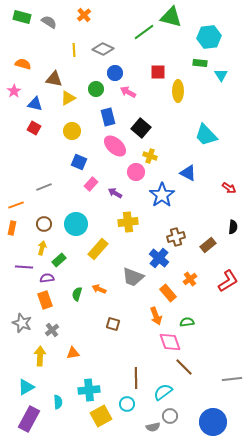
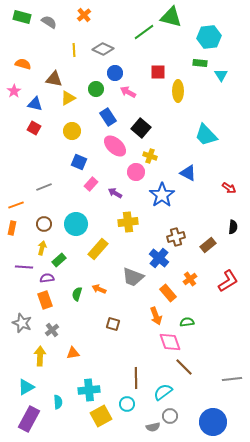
blue rectangle at (108, 117): rotated 18 degrees counterclockwise
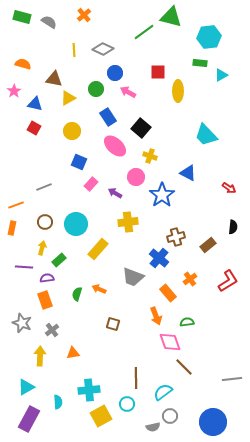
cyan triangle at (221, 75): rotated 32 degrees clockwise
pink circle at (136, 172): moved 5 px down
brown circle at (44, 224): moved 1 px right, 2 px up
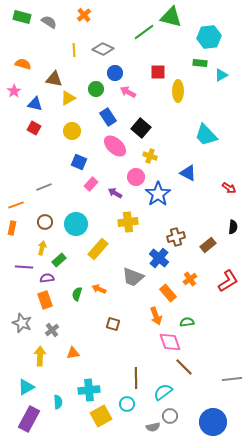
blue star at (162, 195): moved 4 px left, 1 px up
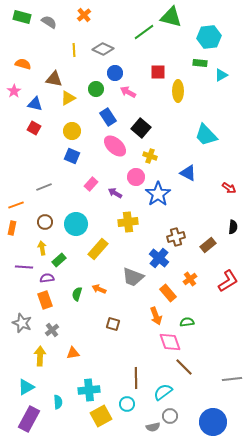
blue square at (79, 162): moved 7 px left, 6 px up
yellow arrow at (42, 248): rotated 24 degrees counterclockwise
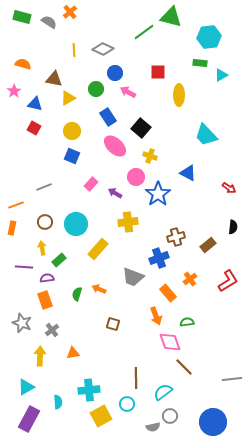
orange cross at (84, 15): moved 14 px left, 3 px up
yellow ellipse at (178, 91): moved 1 px right, 4 px down
blue cross at (159, 258): rotated 30 degrees clockwise
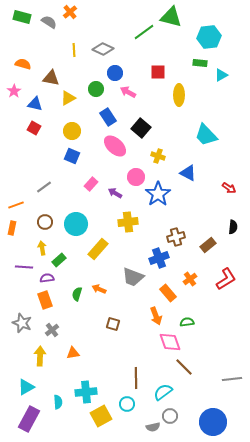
brown triangle at (54, 79): moved 3 px left, 1 px up
yellow cross at (150, 156): moved 8 px right
gray line at (44, 187): rotated 14 degrees counterclockwise
red L-shape at (228, 281): moved 2 px left, 2 px up
cyan cross at (89, 390): moved 3 px left, 2 px down
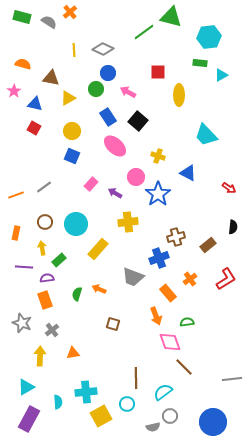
blue circle at (115, 73): moved 7 px left
black square at (141, 128): moved 3 px left, 7 px up
orange line at (16, 205): moved 10 px up
orange rectangle at (12, 228): moved 4 px right, 5 px down
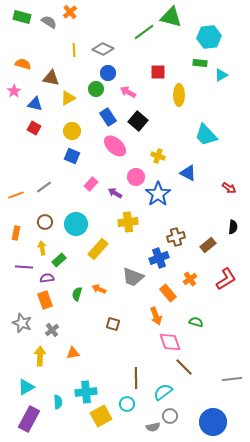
green semicircle at (187, 322): moved 9 px right; rotated 24 degrees clockwise
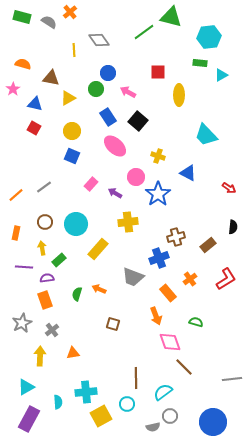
gray diamond at (103, 49): moved 4 px left, 9 px up; rotated 30 degrees clockwise
pink star at (14, 91): moved 1 px left, 2 px up
orange line at (16, 195): rotated 21 degrees counterclockwise
gray star at (22, 323): rotated 24 degrees clockwise
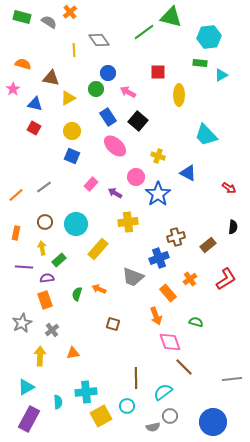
cyan circle at (127, 404): moved 2 px down
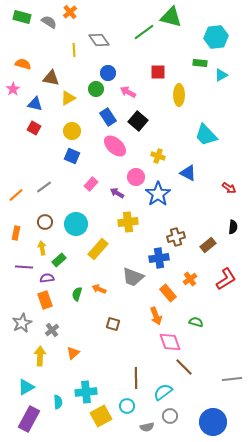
cyan hexagon at (209, 37): moved 7 px right
purple arrow at (115, 193): moved 2 px right
blue cross at (159, 258): rotated 12 degrees clockwise
orange triangle at (73, 353): rotated 32 degrees counterclockwise
gray semicircle at (153, 427): moved 6 px left
